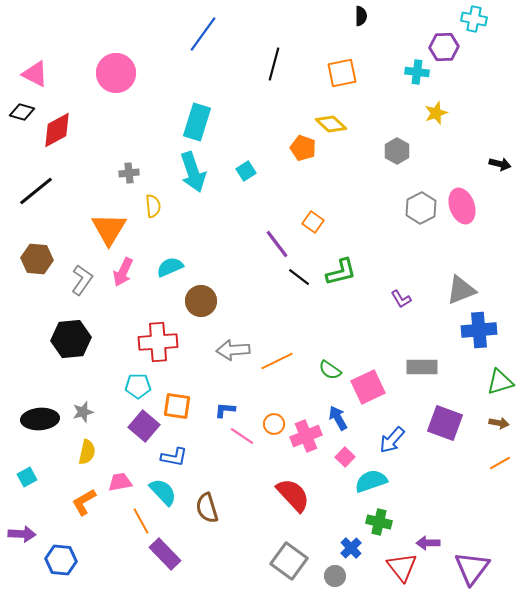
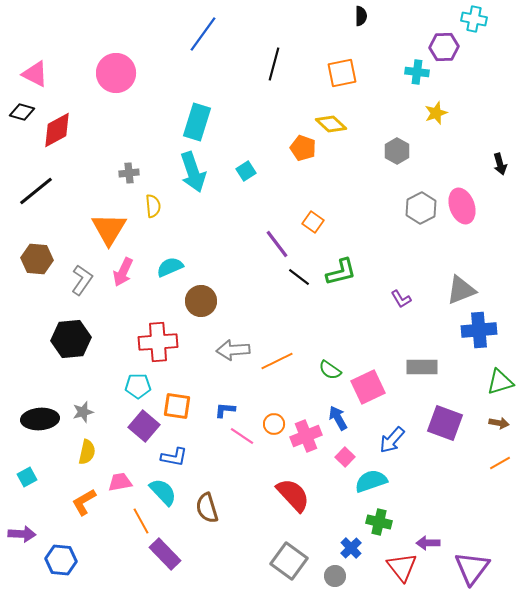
black arrow at (500, 164): rotated 60 degrees clockwise
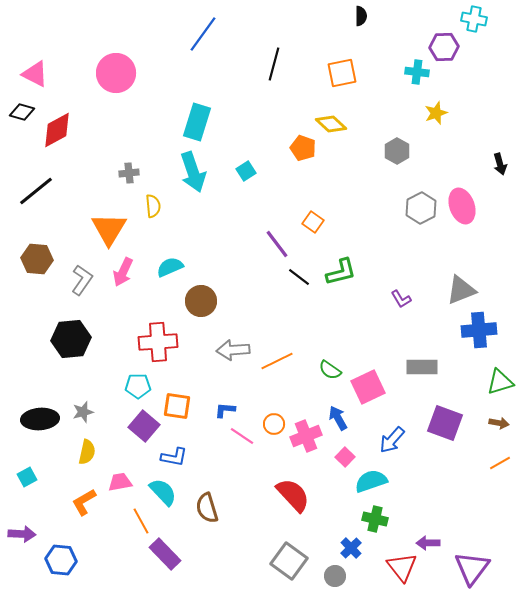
green cross at (379, 522): moved 4 px left, 3 px up
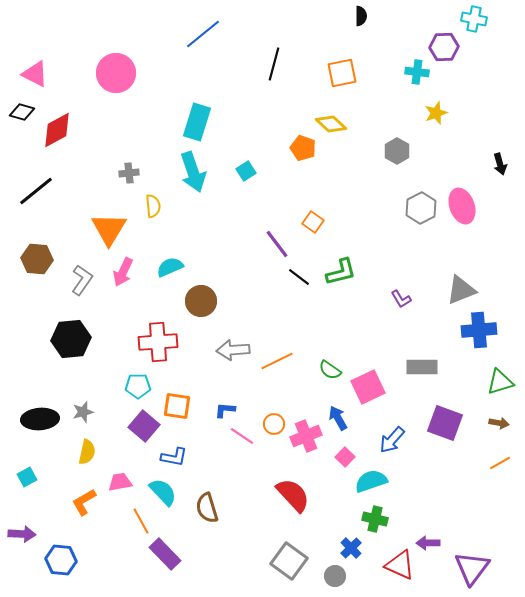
blue line at (203, 34): rotated 15 degrees clockwise
red triangle at (402, 567): moved 2 px left, 2 px up; rotated 28 degrees counterclockwise
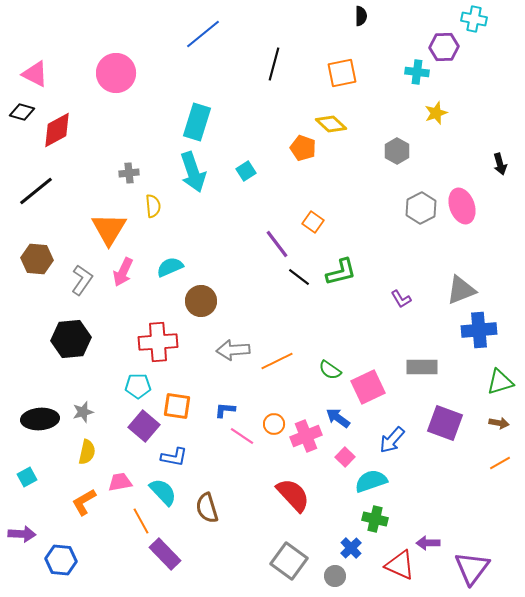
blue arrow at (338, 418): rotated 25 degrees counterclockwise
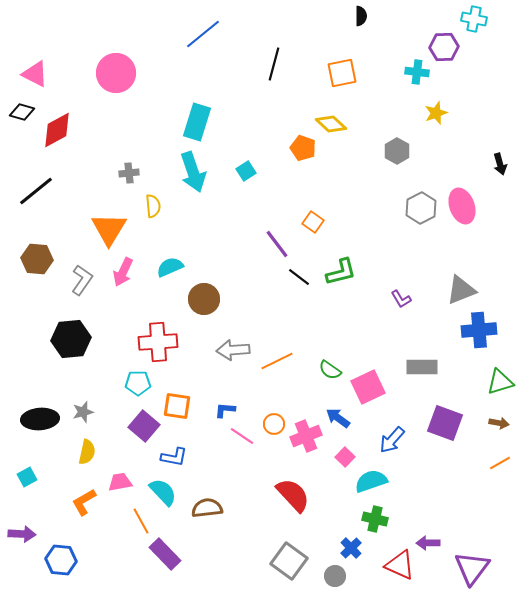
brown circle at (201, 301): moved 3 px right, 2 px up
cyan pentagon at (138, 386): moved 3 px up
brown semicircle at (207, 508): rotated 100 degrees clockwise
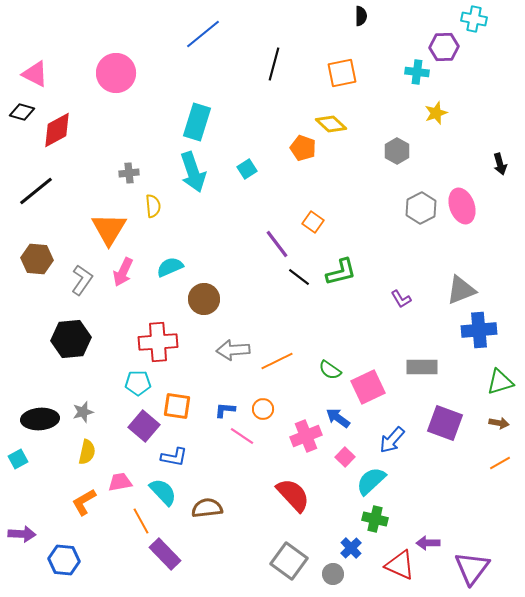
cyan square at (246, 171): moved 1 px right, 2 px up
orange circle at (274, 424): moved 11 px left, 15 px up
cyan square at (27, 477): moved 9 px left, 18 px up
cyan semicircle at (371, 481): rotated 24 degrees counterclockwise
blue hexagon at (61, 560): moved 3 px right
gray circle at (335, 576): moved 2 px left, 2 px up
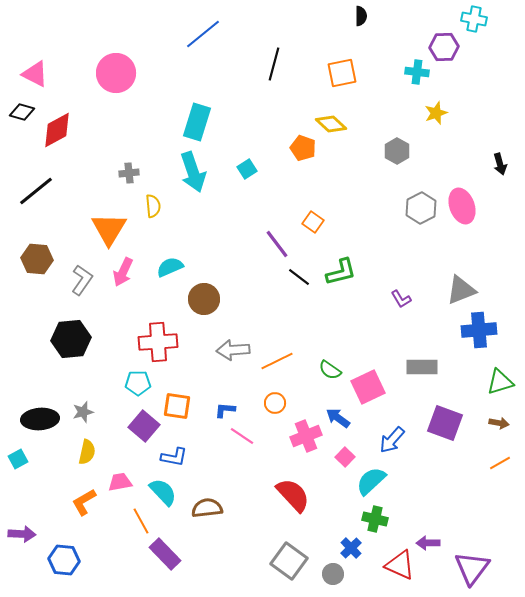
orange circle at (263, 409): moved 12 px right, 6 px up
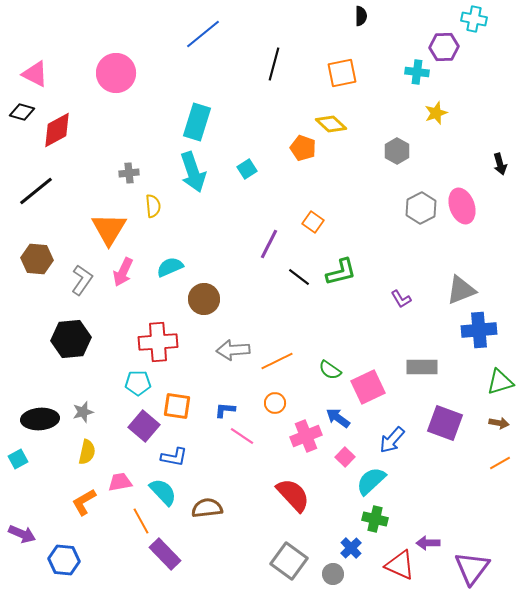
purple line at (277, 244): moved 8 px left; rotated 64 degrees clockwise
purple arrow at (22, 534): rotated 20 degrees clockwise
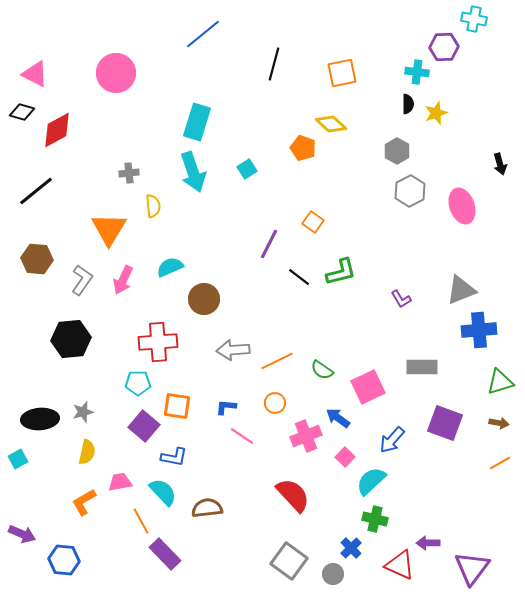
black semicircle at (361, 16): moved 47 px right, 88 px down
gray hexagon at (421, 208): moved 11 px left, 17 px up
pink arrow at (123, 272): moved 8 px down
green semicircle at (330, 370): moved 8 px left
blue L-shape at (225, 410): moved 1 px right, 3 px up
